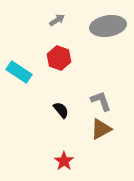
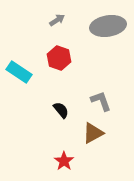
brown triangle: moved 8 px left, 4 px down
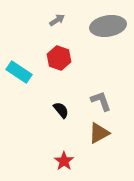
brown triangle: moved 6 px right
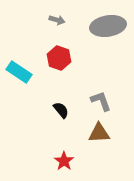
gray arrow: rotated 49 degrees clockwise
brown triangle: rotated 25 degrees clockwise
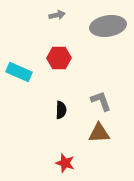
gray arrow: moved 5 px up; rotated 28 degrees counterclockwise
red hexagon: rotated 20 degrees counterclockwise
cyan rectangle: rotated 10 degrees counterclockwise
black semicircle: rotated 42 degrees clockwise
red star: moved 1 px right, 2 px down; rotated 18 degrees counterclockwise
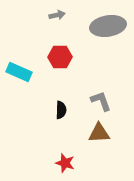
red hexagon: moved 1 px right, 1 px up
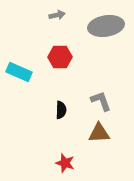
gray ellipse: moved 2 px left
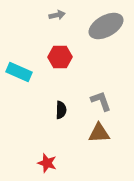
gray ellipse: rotated 20 degrees counterclockwise
red star: moved 18 px left
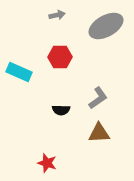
gray L-shape: moved 3 px left, 3 px up; rotated 75 degrees clockwise
black semicircle: rotated 90 degrees clockwise
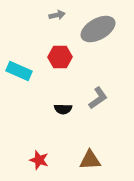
gray ellipse: moved 8 px left, 3 px down
cyan rectangle: moved 1 px up
black semicircle: moved 2 px right, 1 px up
brown triangle: moved 9 px left, 27 px down
red star: moved 8 px left, 3 px up
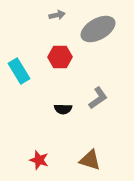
cyan rectangle: rotated 35 degrees clockwise
brown triangle: rotated 20 degrees clockwise
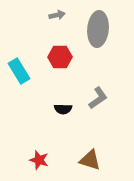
gray ellipse: rotated 56 degrees counterclockwise
